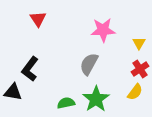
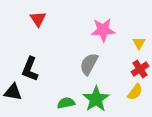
black L-shape: rotated 15 degrees counterclockwise
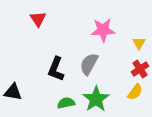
black L-shape: moved 26 px right
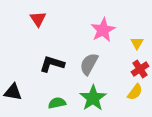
pink star: rotated 25 degrees counterclockwise
yellow triangle: moved 2 px left
black L-shape: moved 4 px left, 5 px up; rotated 85 degrees clockwise
green star: moved 3 px left, 1 px up
green semicircle: moved 9 px left
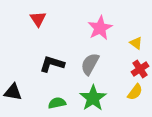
pink star: moved 3 px left, 2 px up
yellow triangle: moved 1 px left; rotated 24 degrees counterclockwise
gray semicircle: moved 1 px right
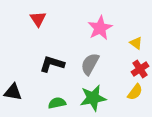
green star: rotated 24 degrees clockwise
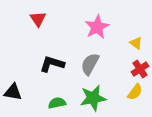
pink star: moved 3 px left, 1 px up
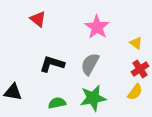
red triangle: rotated 18 degrees counterclockwise
pink star: rotated 10 degrees counterclockwise
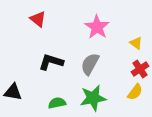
black L-shape: moved 1 px left, 2 px up
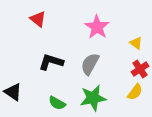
black triangle: rotated 24 degrees clockwise
green semicircle: rotated 138 degrees counterclockwise
